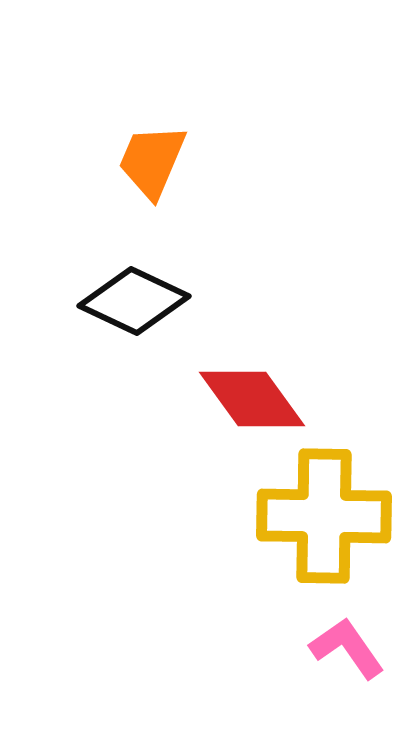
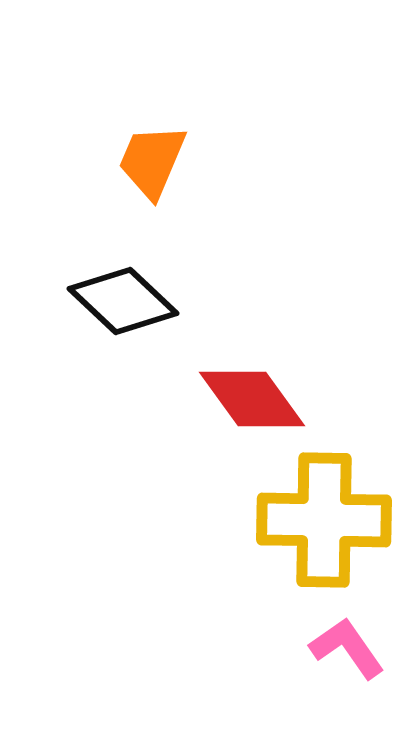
black diamond: moved 11 px left; rotated 18 degrees clockwise
yellow cross: moved 4 px down
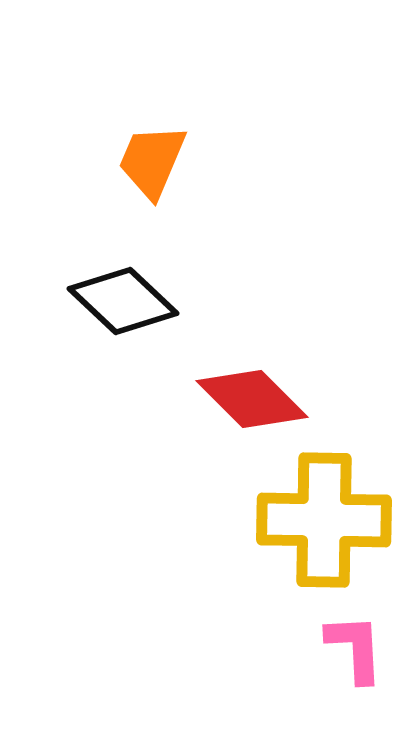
red diamond: rotated 9 degrees counterclockwise
pink L-shape: moved 8 px right; rotated 32 degrees clockwise
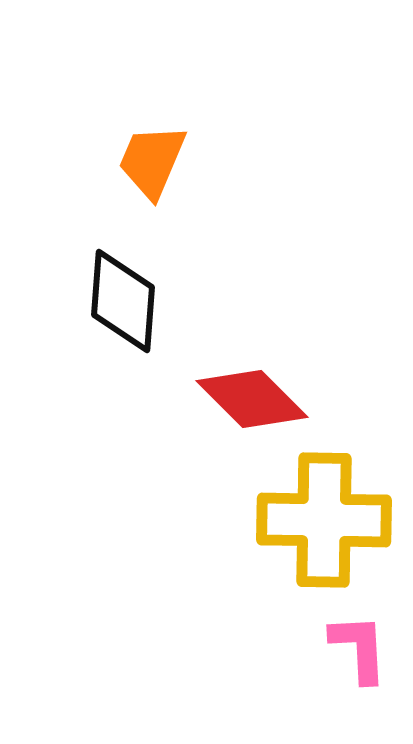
black diamond: rotated 51 degrees clockwise
pink L-shape: moved 4 px right
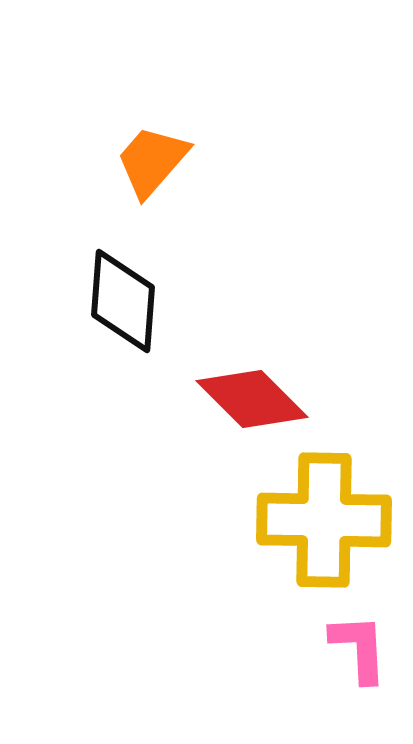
orange trapezoid: rotated 18 degrees clockwise
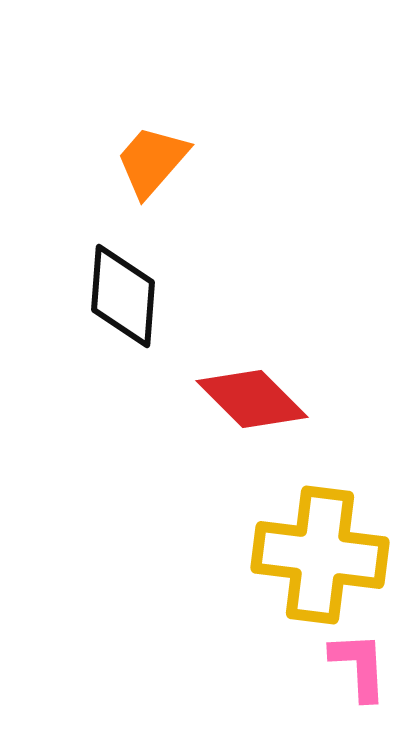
black diamond: moved 5 px up
yellow cross: moved 4 px left, 35 px down; rotated 6 degrees clockwise
pink L-shape: moved 18 px down
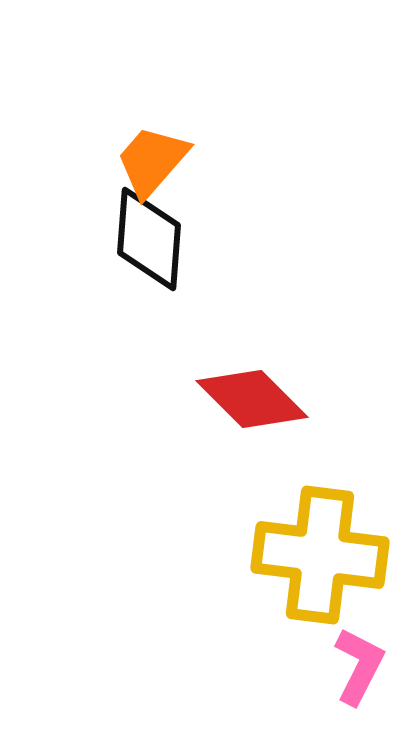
black diamond: moved 26 px right, 57 px up
pink L-shape: rotated 30 degrees clockwise
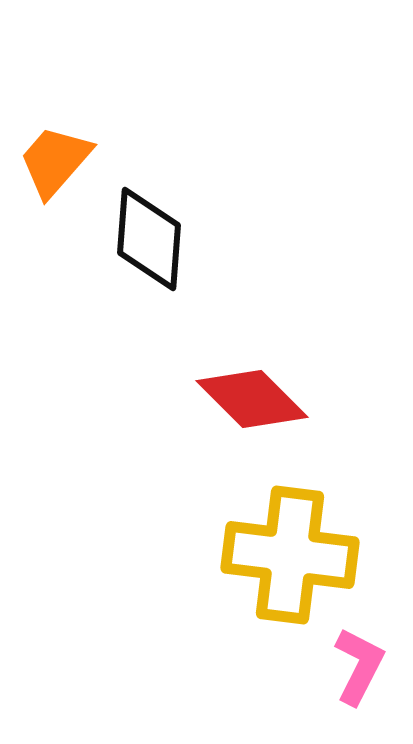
orange trapezoid: moved 97 px left
yellow cross: moved 30 px left
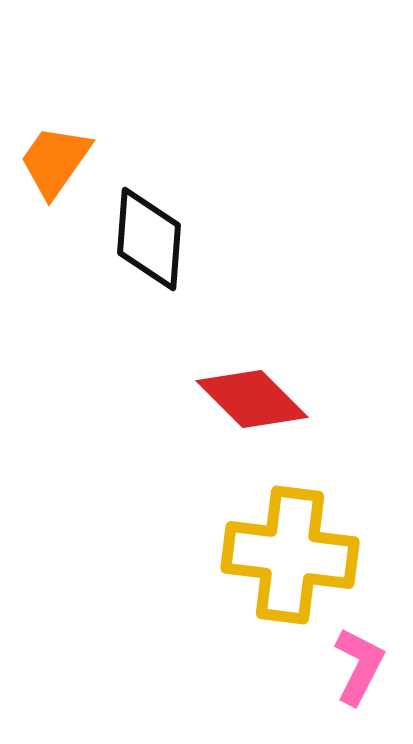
orange trapezoid: rotated 6 degrees counterclockwise
